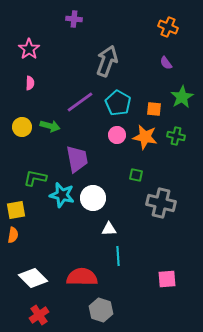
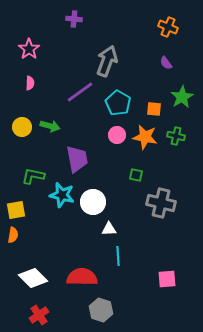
purple line: moved 10 px up
green L-shape: moved 2 px left, 2 px up
white circle: moved 4 px down
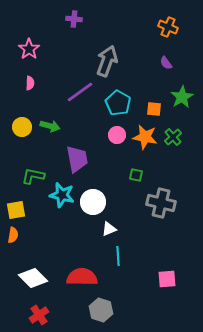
green cross: moved 3 px left, 1 px down; rotated 36 degrees clockwise
white triangle: rotated 21 degrees counterclockwise
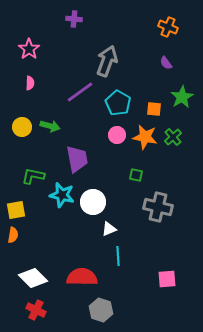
gray cross: moved 3 px left, 4 px down
red cross: moved 3 px left, 5 px up; rotated 30 degrees counterclockwise
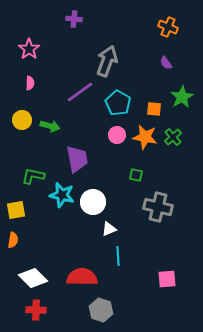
yellow circle: moved 7 px up
orange semicircle: moved 5 px down
red cross: rotated 24 degrees counterclockwise
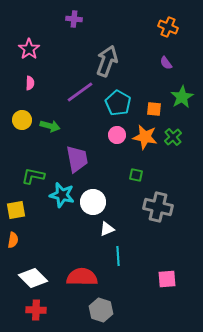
white triangle: moved 2 px left
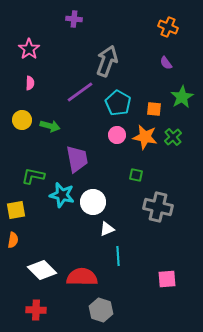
white diamond: moved 9 px right, 8 px up
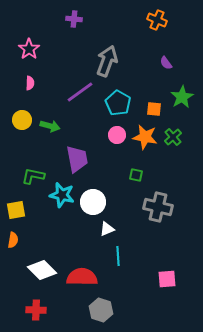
orange cross: moved 11 px left, 7 px up
